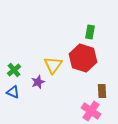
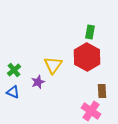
red hexagon: moved 4 px right, 1 px up; rotated 12 degrees clockwise
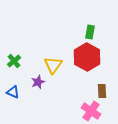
green cross: moved 9 px up
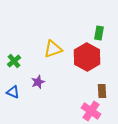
green rectangle: moved 9 px right, 1 px down
yellow triangle: moved 16 px up; rotated 36 degrees clockwise
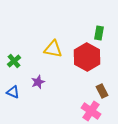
yellow triangle: rotated 30 degrees clockwise
brown rectangle: rotated 24 degrees counterclockwise
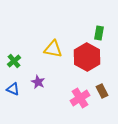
purple star: rotated 24 degrees counterclockwise
blue triangle: moved 3 px up
pink cross: moved 11 px left, 13 px up; rotated 24 degrees clockwise
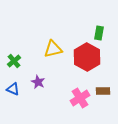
yellow triangle: rotated 24 degrees counterclockwise
brown rectangle: moved 1 px right; rotated 64 degrees counterclockwise
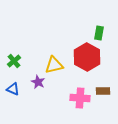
yellow triangle: moved 1 px right, 16 px down
pink cross: rotated 36 degrees clockwise
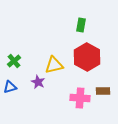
green rectangle: moved 18 px left, 8 px up
blue triangle: moved 3 px left, 2 px up; rotated 40 degrees counterclockwise
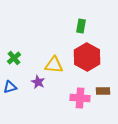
green rectangle: moved 1 px down
green cross: moved 3 px up
yellow triangle: rotated 18 degrees clockwise
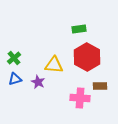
green rectangle: moved 2 px left, 3 px down; rotated 72 degrees clockwise
blue triangle: moved 5 px right, 8 px up
brown rectangle: moved 3 px left, 5 px up
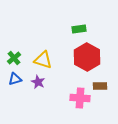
yellow triangle: moved 11 px left, 5 px up; rotated 12 degrees clockwise
